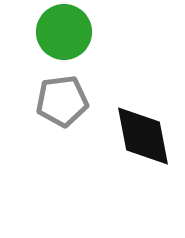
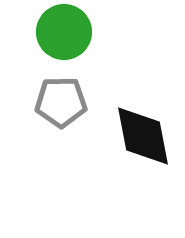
gray pentagon: moved 1 px left, 1 px down; rotated 6 degrees clockwise
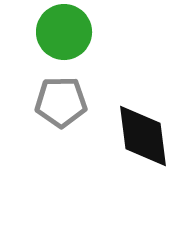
black diamond: rotated 4 degrees clockwise
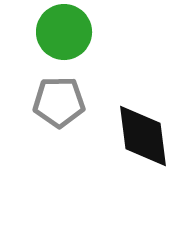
gray pentagon: moved 2 px left
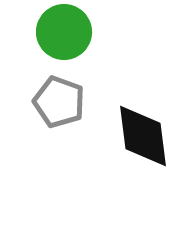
gray pentagon: rotated 21 degrees clockwise
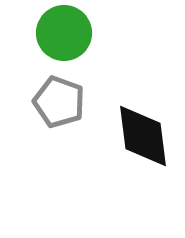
green circle: moved 1 px down
